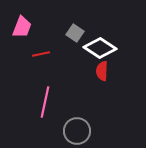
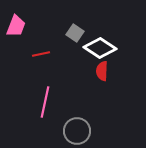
pink trapezoid: moved 6 px left, 1 px up
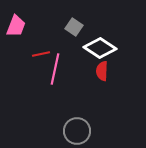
gray square: moved 1 px left, 6 px up
pink line: moved 10 px right, 33 px up
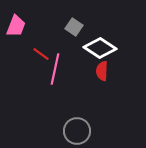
red line: rotated 48 degrees clockwise
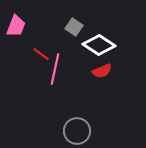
white diamond: moved 1 px left, 3 px up
red semicircle: rotated 114 degrees counterclockwise
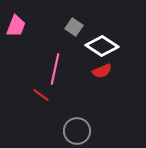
white diamond: moved 3 px right, 1 px down
red line: moved 41 px down
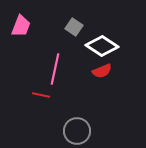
pink trapezoid: moved 5 px right
red line: rotated 24 degrees counterclockwise
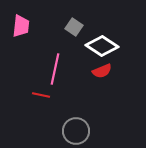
pink trapezoid: rotated 15 degrees counterclockwise
gray circle: moved 1 px left
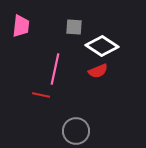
gray square: rotated 30 degrees counterclockwise
red semicircle: moved 4 px left
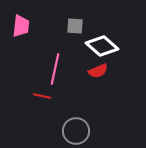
gray square: moved 1 px right, 1 px up
white diamond: rotated 8 degrees clockwise
red line: moved 1 px right, 1 px down
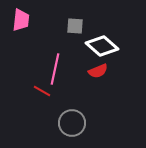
pink trapezoid: moved 6 px up
red line: moved 5 px up; rotated 18 degrees clockwise
gray circle: moved 4 px left, 8 px up
